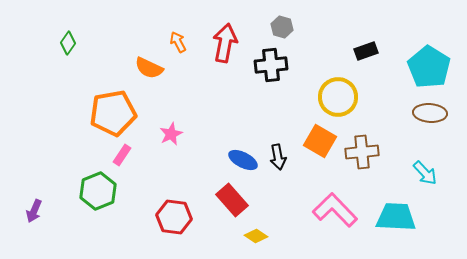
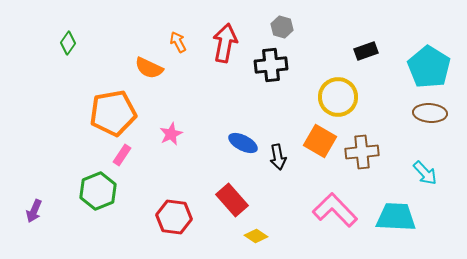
blue ellipse: moved 17 px up
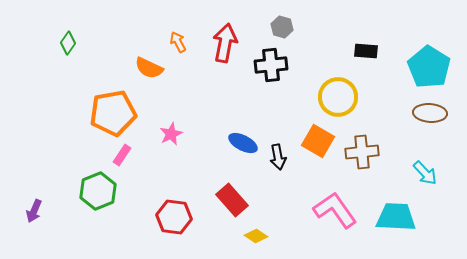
black rectangle: rotated 25 degrees clockwise
orange square: moved 2 px left
pink L-shape: rotated 9 degrees clockwise
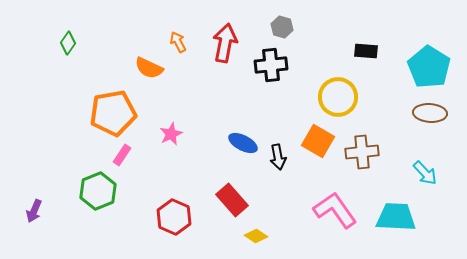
red hexagon: rotated 16 degrees clockwise
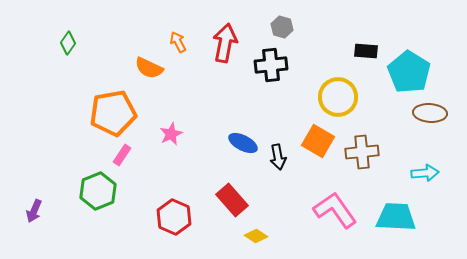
cyan pentagon: moved 20 px left, 5 px down
cyan arrow: rotated 52 degrees counterclockwise
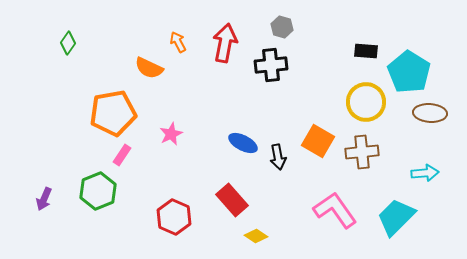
yellow circle: moved 28 px right, 5 px down
purple arrow: moved 10 px right, 12 px up
cyan trapezoid: rotated 48 degrees counterclockwise
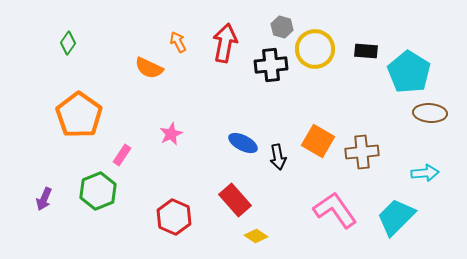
yellow circle: moved 51 px left, 53 px up
orange pentagon: moved 34 px left, 2 px down; rotated 27 degrees counterclockwise
red rectangle: moved 3 px right
